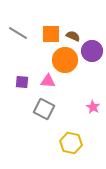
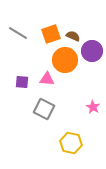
orange square: rotated 18 degrees counterclockwise
pink triangle: moved 1 px left, 2 px up
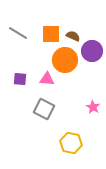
orange square: rotated 18 degrees clockwise
purple square: moved 2 px left, 3 px up
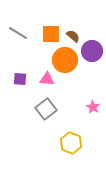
brown semicircle: rotated 16 degrees clockwise
gray square: moved 2 px right; rotated 25 degrees clockwise
yellow hexagon: rotated 10 degrees clockwise
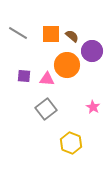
brown semicircle: moved 1 px left
orange circle: moved 2 px right, 5 px down
purple square: moved 4 px right, 3 px up
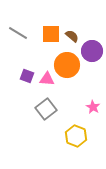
purple square: moved 3 px right; rotated 16 degrees clockwise
yellow hexagon: moved 5 px right, 7 px up
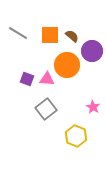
orange square: moved 1 px left, 1 px down
purple square: moved 3 px down
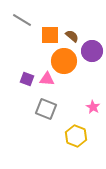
gray line: moved 4 px right, 13 px up
orange circle: moved 3 px left, 4 px up
gray square: rotated 30 degrees counterclockwise
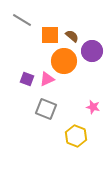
pink triangle: rotated 28 degrees counterclockwise
pink star: rotated 16 degrees counterclockwise
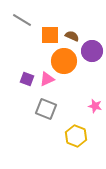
brown semicircle: rotated 16 degrees counterclockwise
pink star: moved 2 px right, 1 px up
